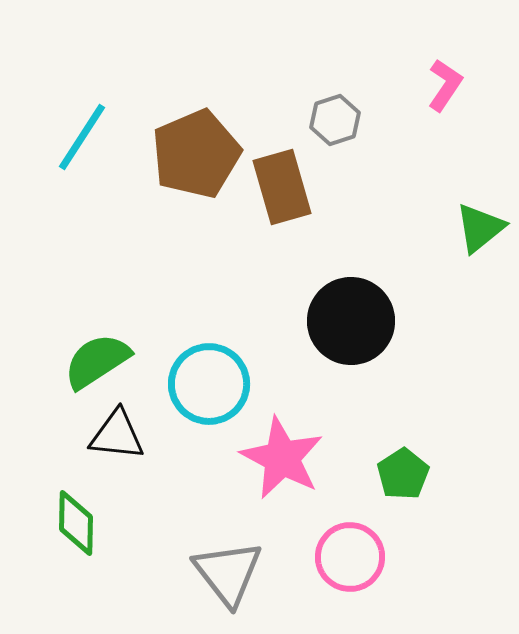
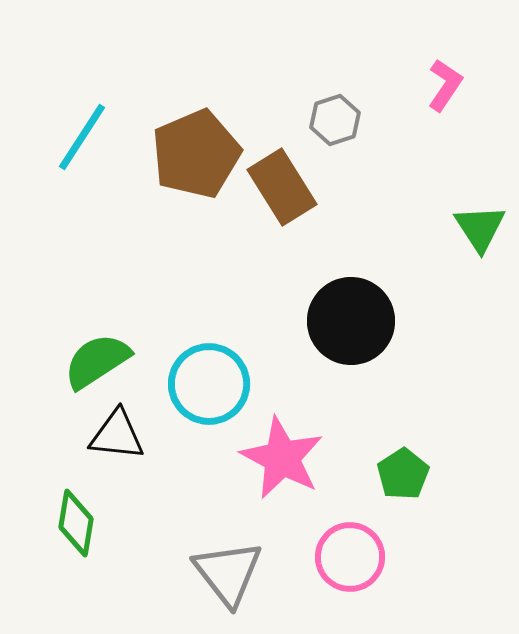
brown rectangle: rotated 16 degrees counterclockwise
green triangle: rotated 24 degrees counterclockwise
green diamond: rotated 8 degrees clockwise
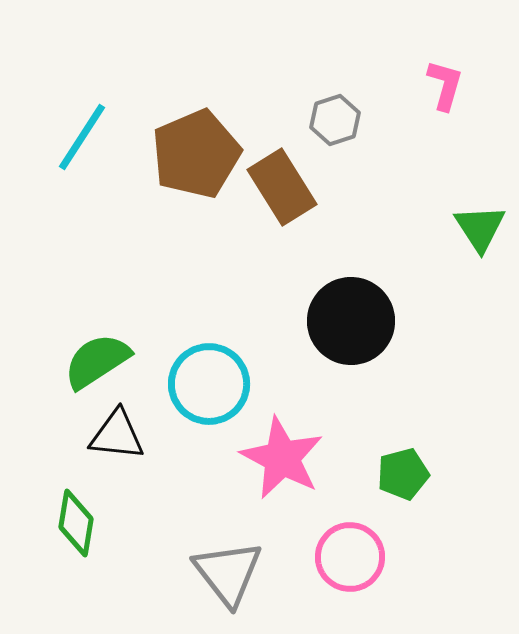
pink L-shape: rotated 18 degrees counterclockwise
green pentagon: rotated 18 degrees clockwise
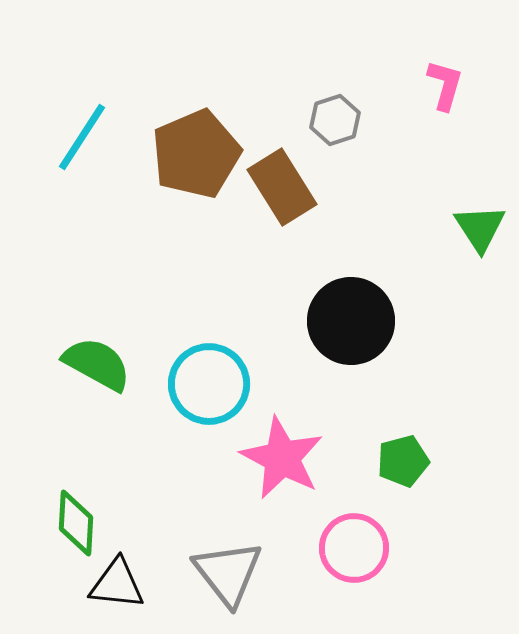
green semicircle: moved 3 px down; rotated 62 degrees clockwise
black triangle: moved 149 px down
green pentagon: moved 13 px up
green diamond: rotated 6 degrees counterclockwise
pink circle: moved 4 px right, 9 px up
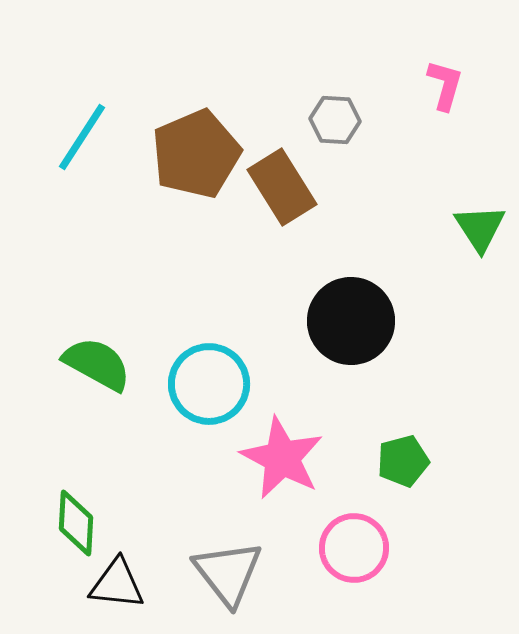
gray hexagon: rotated 21 degrees clockwise
